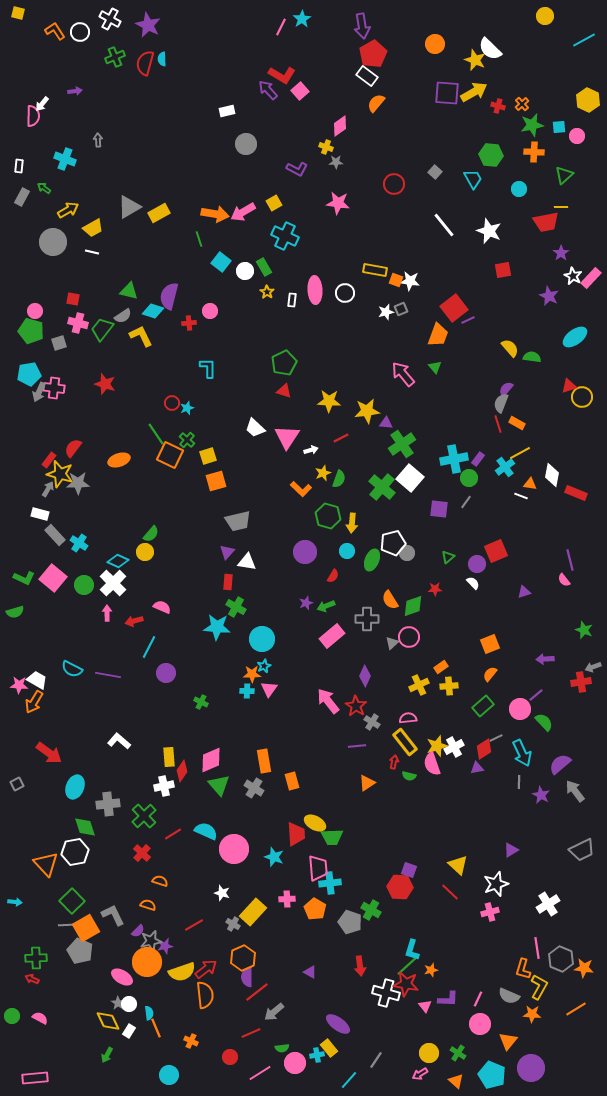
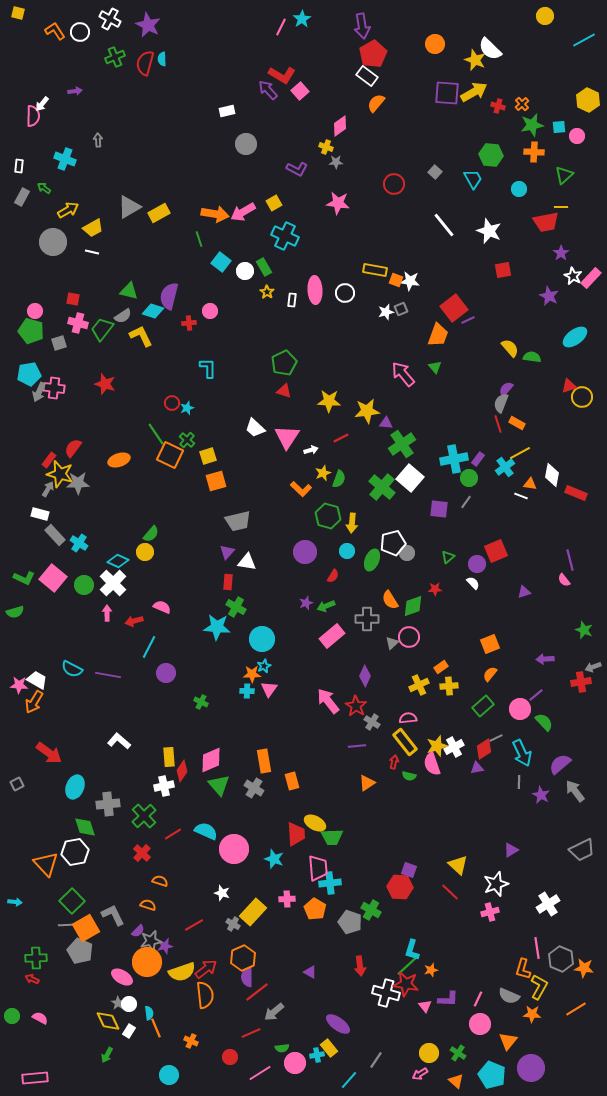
cyan star at (274, 857): moved 2 px down
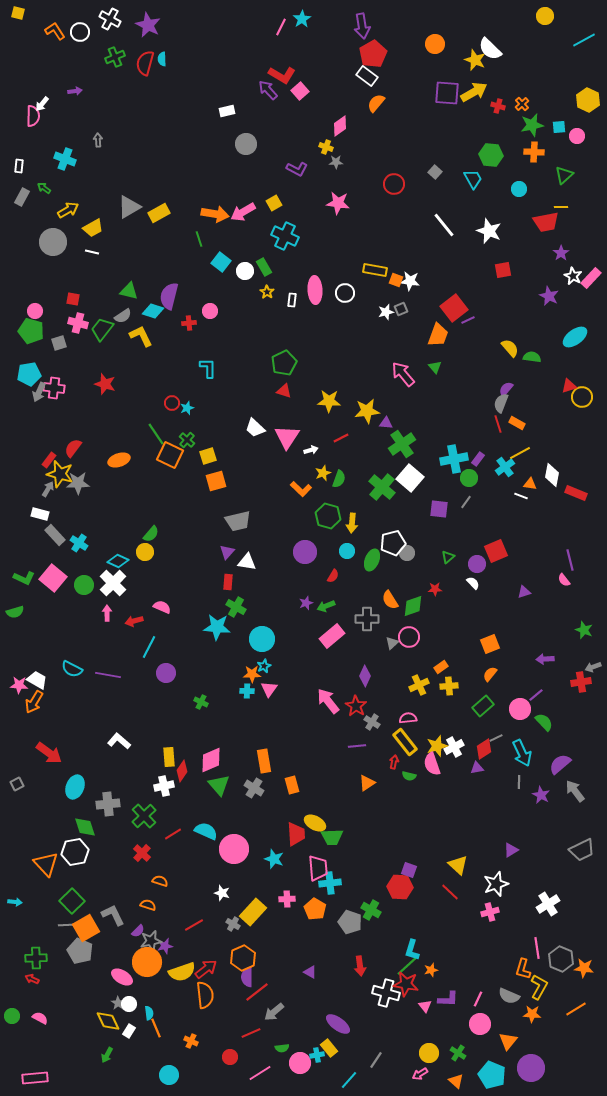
orange rectangle at (292, 781): moved 4 px down
pink circle at (295, 1063): moved 5 px right
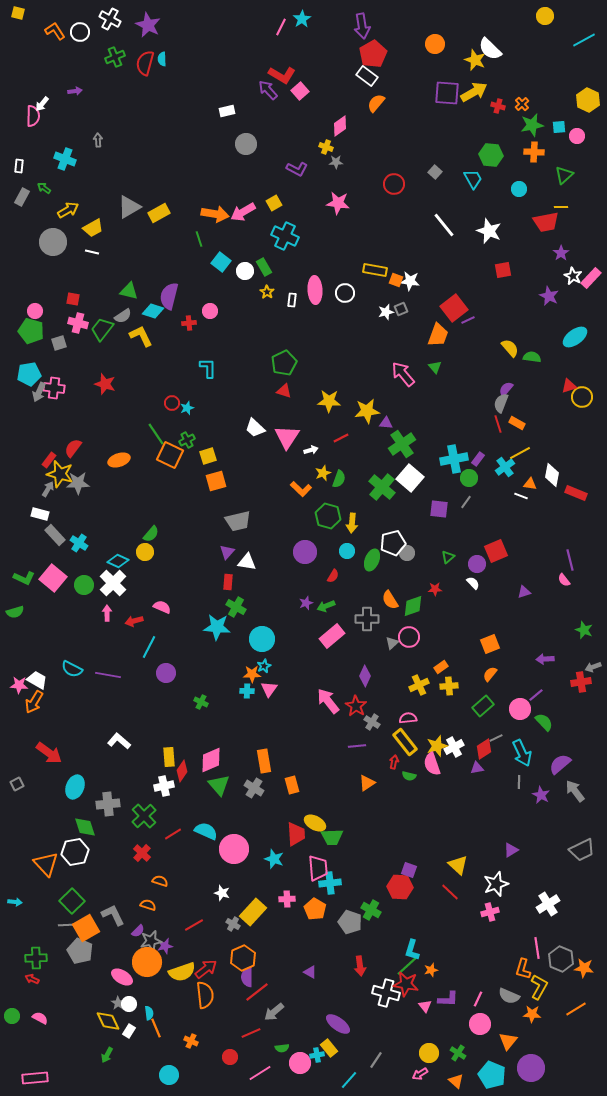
green cross at (187, 440): rotated 21 degrees clockwise
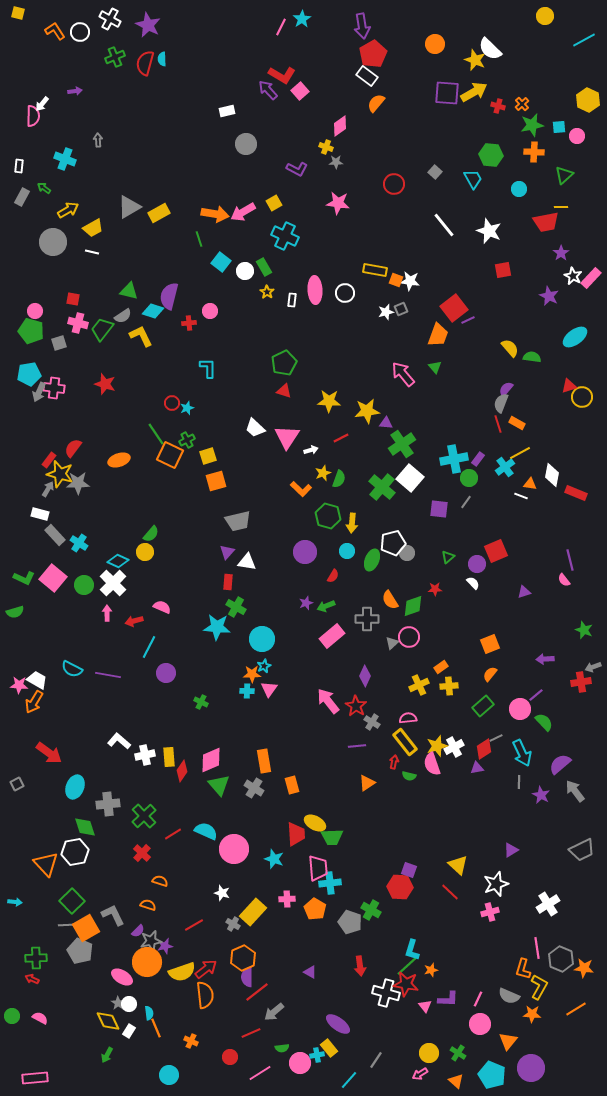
white cross at (164, 786): moved 19 px left, 31 px up
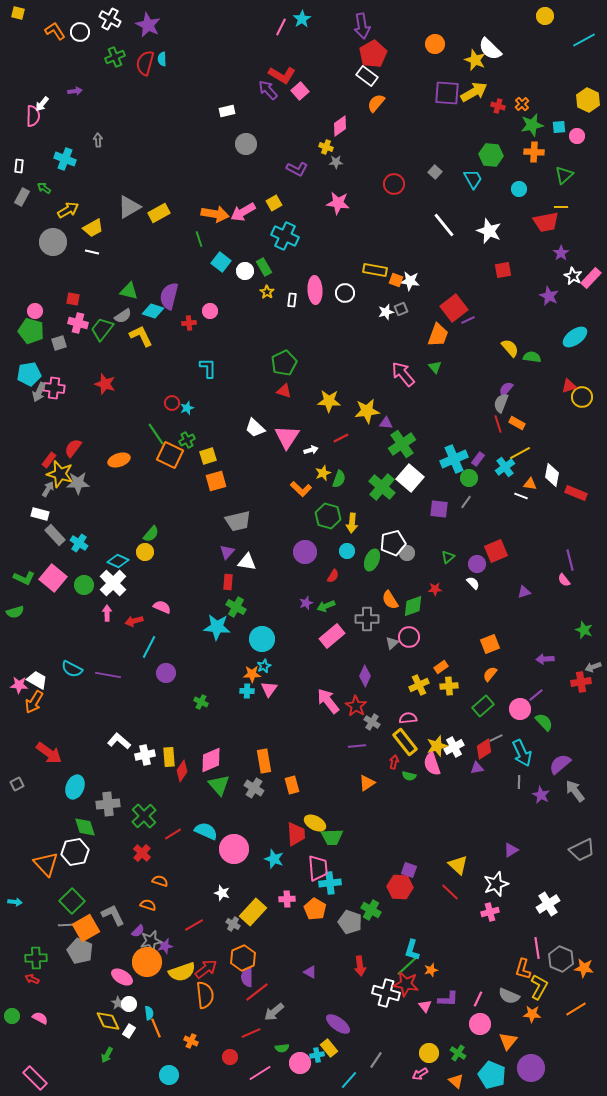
cyan cross at (454, 459): rotated 12 degrees counterclockwise
pink rectangle at (35, 1078): rotated 50 degrees clockwise
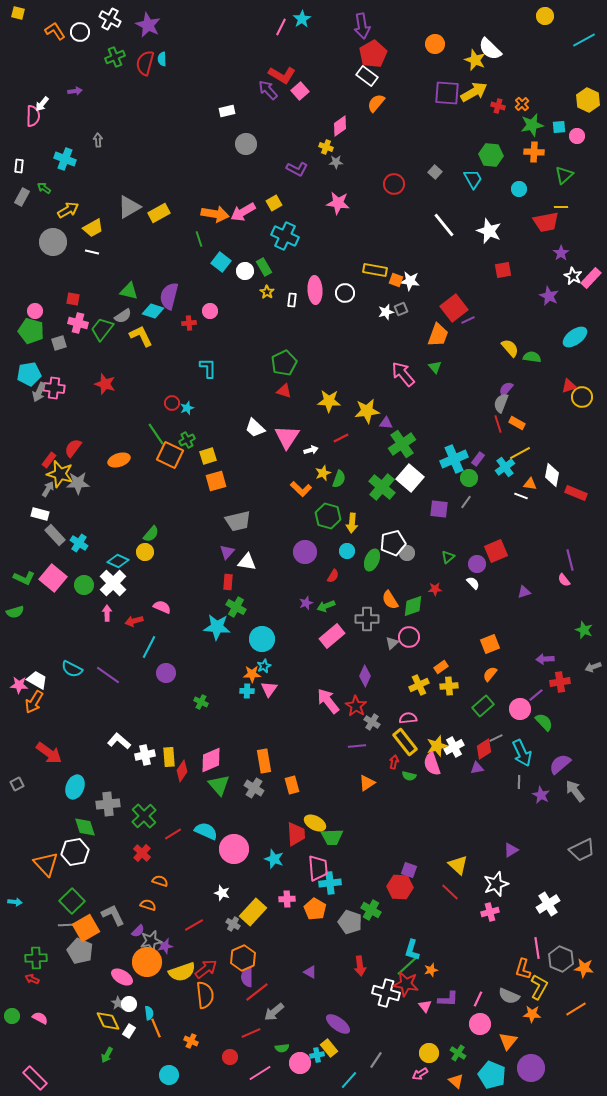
purple line at (108, 675): rotated 25 degrees clockwise
red cross at (581, 682): moved 21 px left
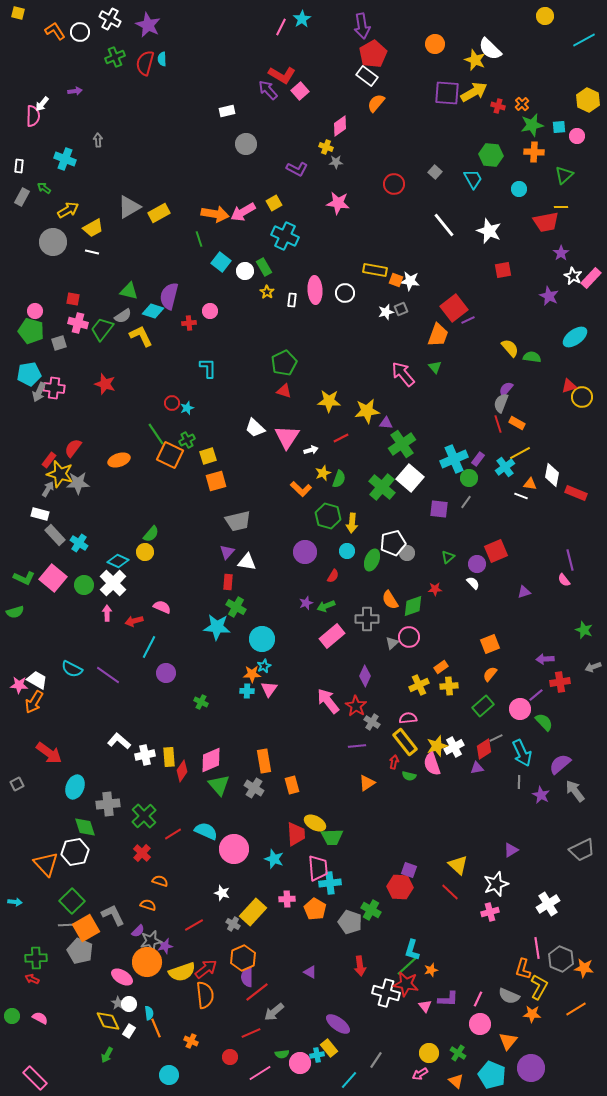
green semicircle at (282, 1048): moved 6 px down
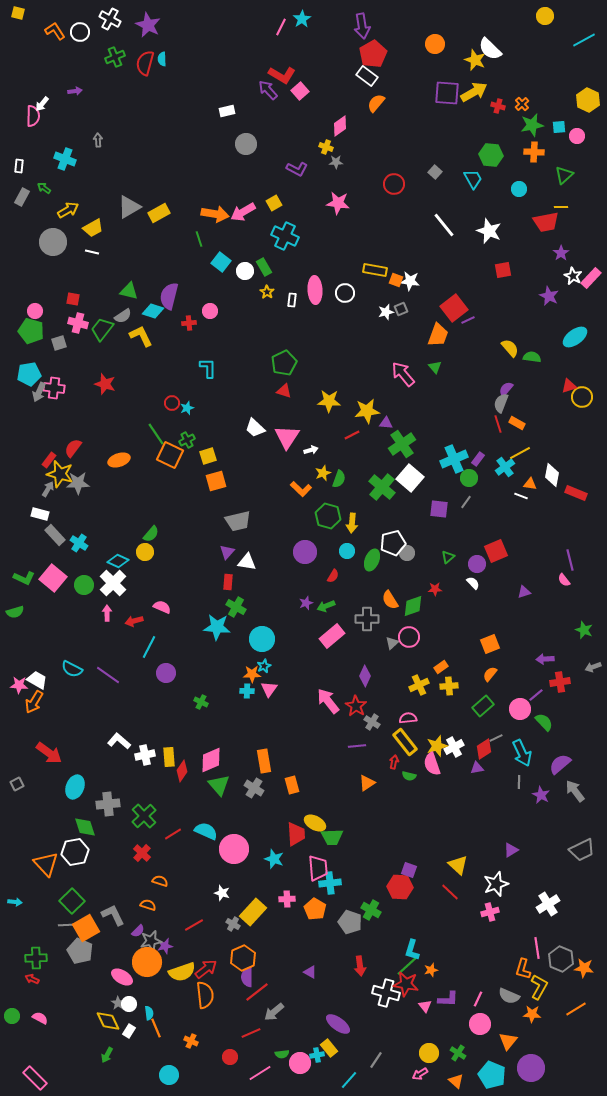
red line at (341, 438): moved 11 px right, 3 px up
